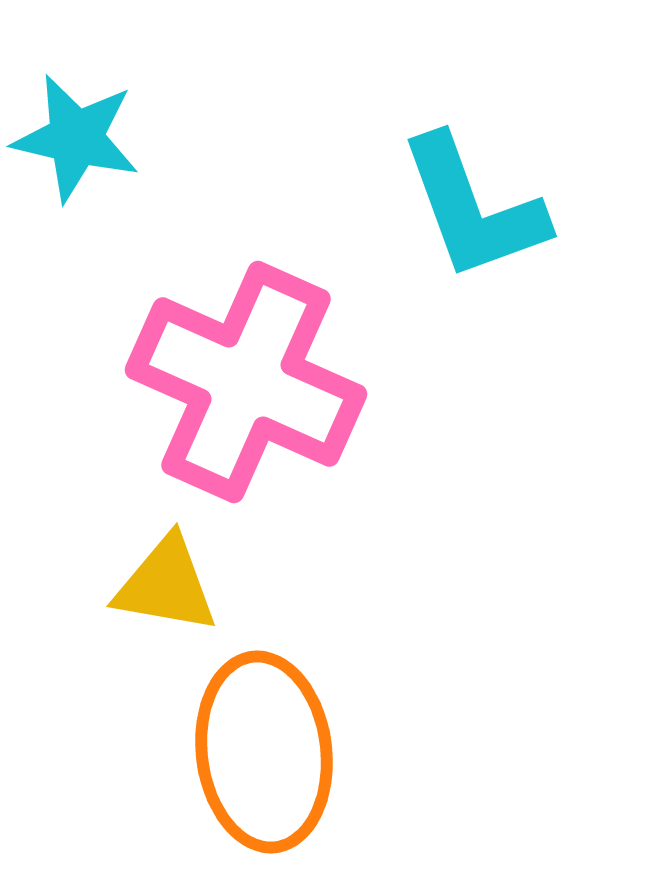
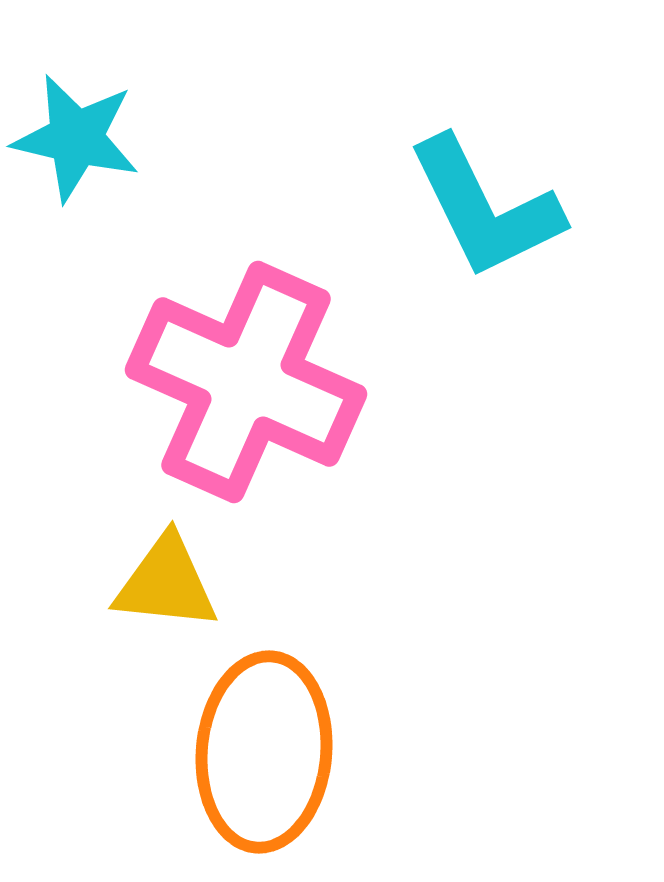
cyan L-shape: moved 12 px right; rotated 6 degrees counterclockwise
yellow triangle: moved 2 px up; rotated 4 degrees counterclockwise
orange ellipse: rotated 12 degrees clockwise
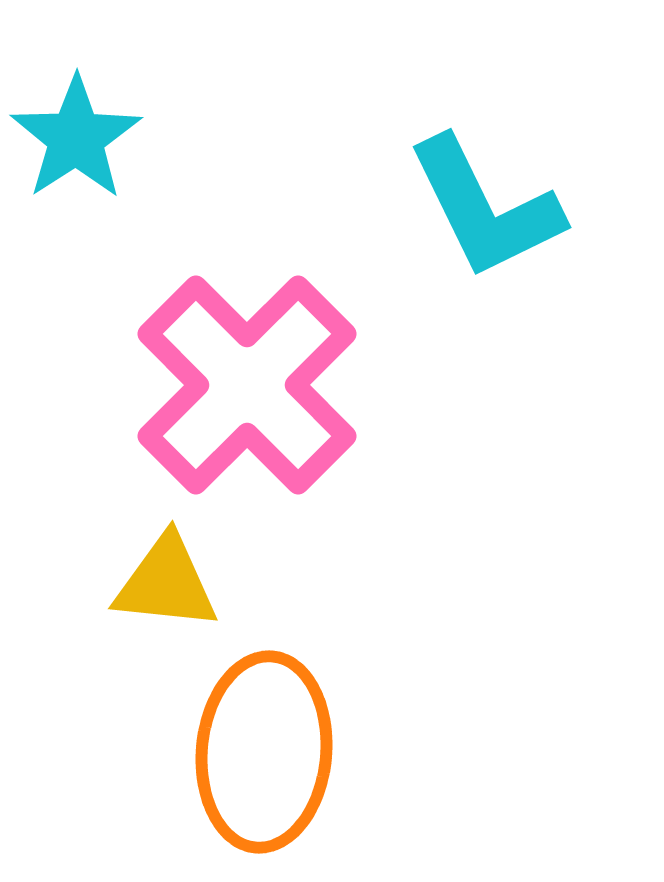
cyan star: rotated 26 degrees clockwise
pink cross: moved 1 px right, 3 px down; rotated 21 degrees clockwise
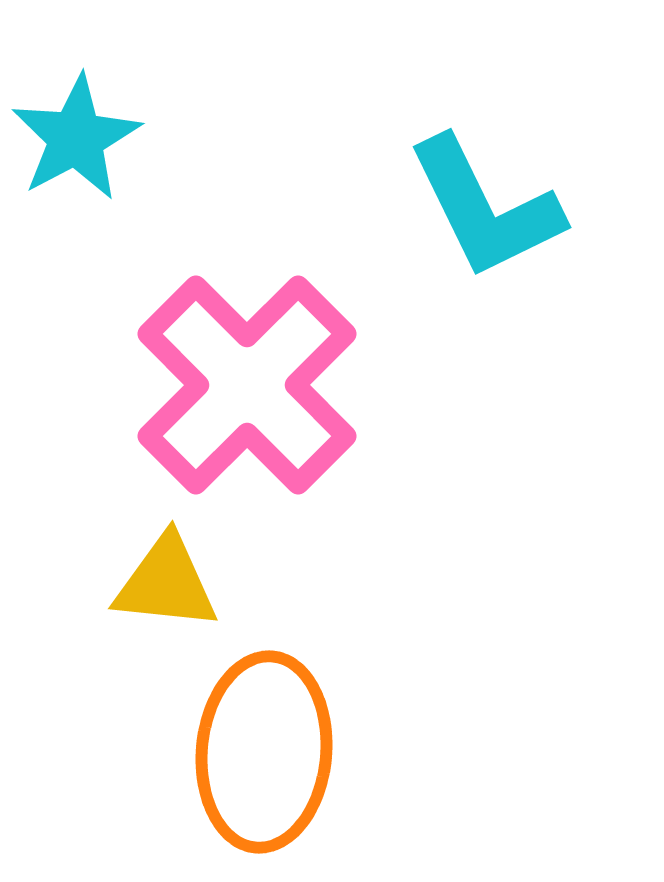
cyan star: rotated 5 degrees clockwise
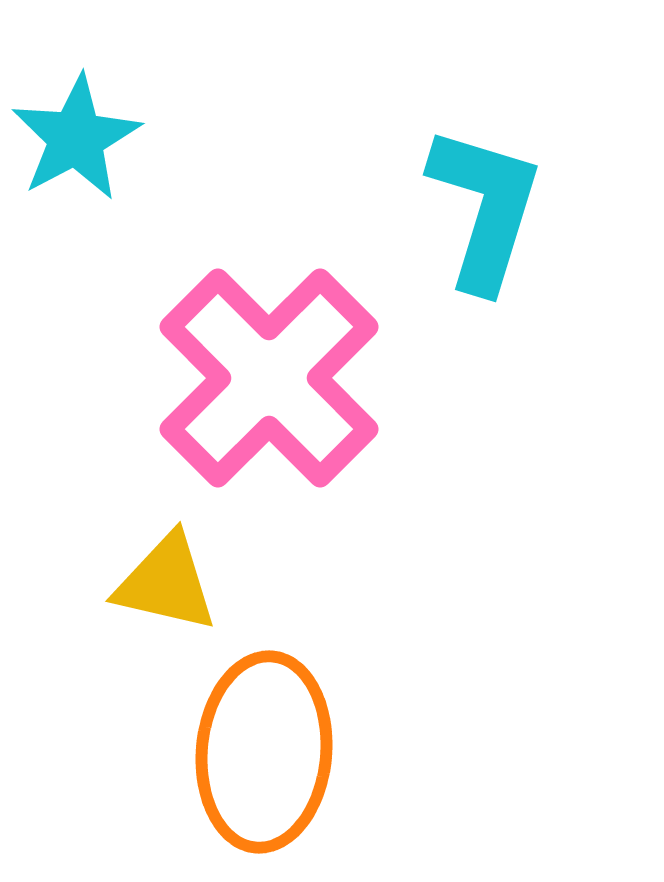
cyan L-shape: rotated 137 degrees counterclockwise
pink cross: moved 22 px right, 7 px up
yellow triangle: rotated 7 degrees clockwise
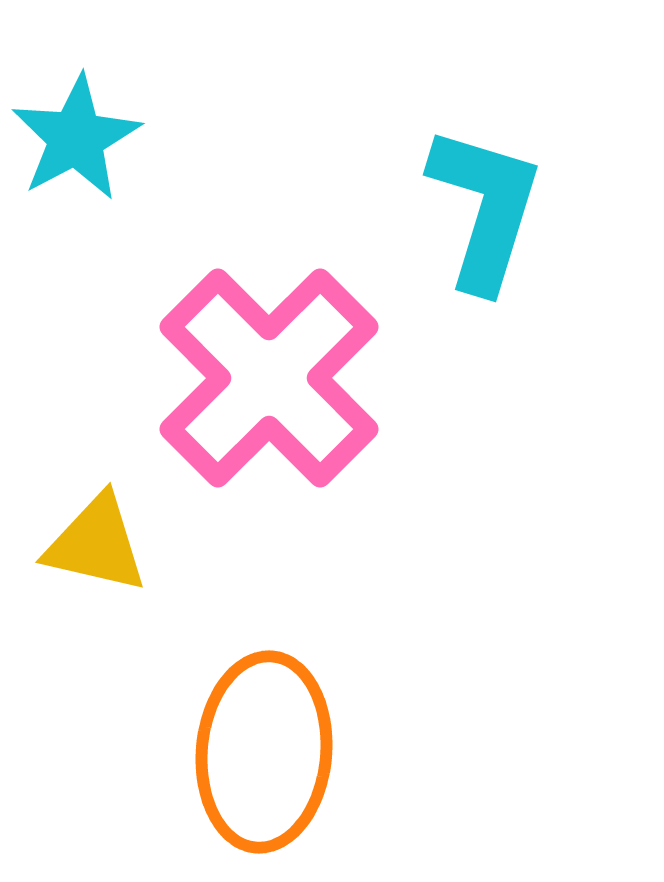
yellow triangle: moved 70 px left, 39 px up
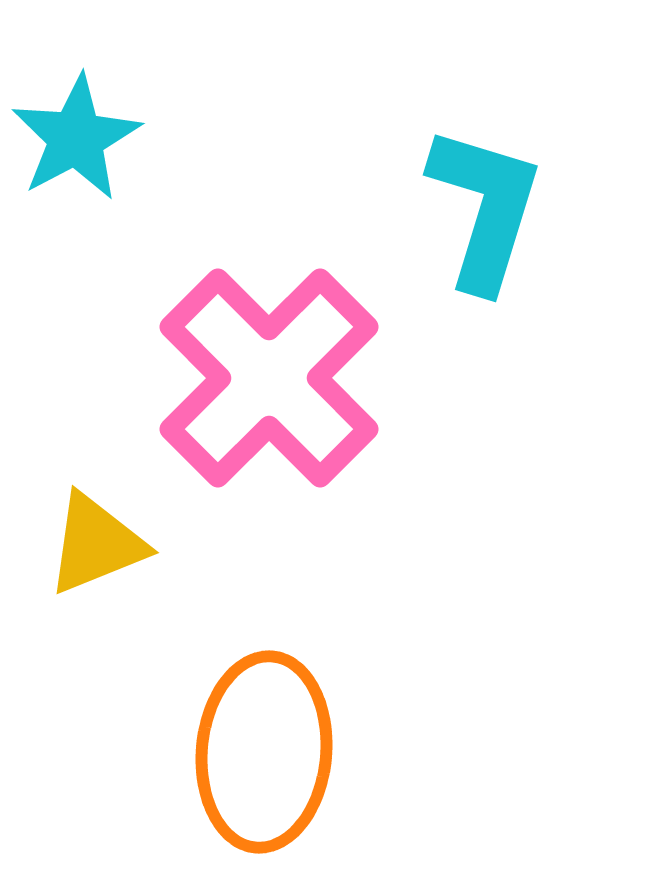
yellow triangle: rotated 35 degrees counterclockwise
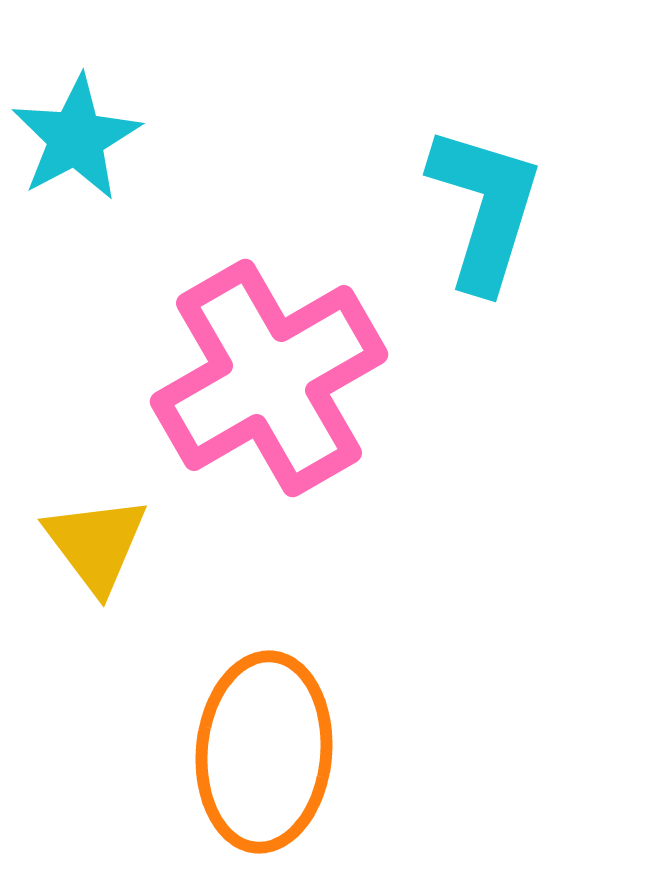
pink cross: rotated 15 degrees clockwise
yellow triangle: rotated 45 degrees counterclockwise
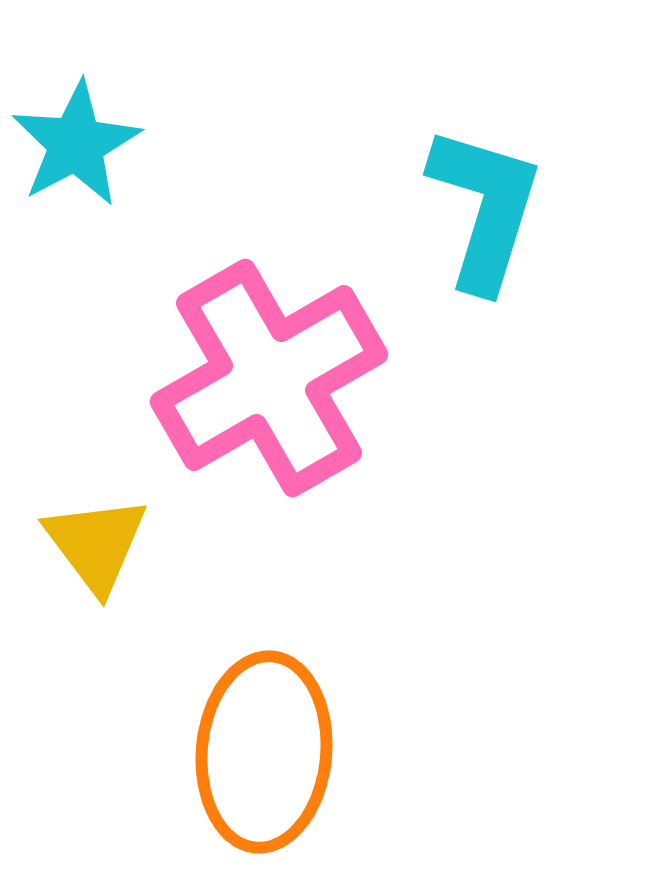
cyan star: moved 6 px down
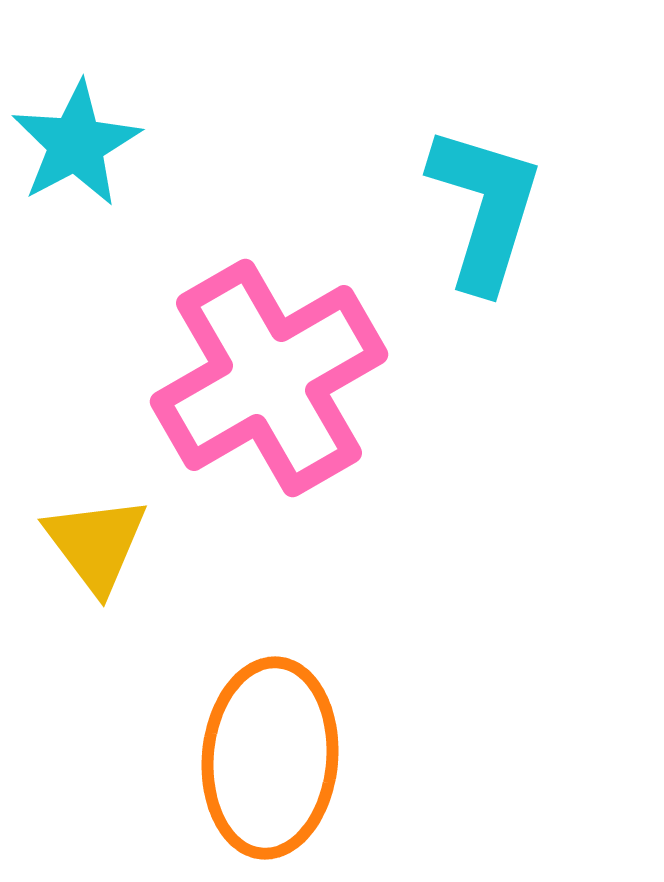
orange ellipse: moved 6 px right, 6 px down
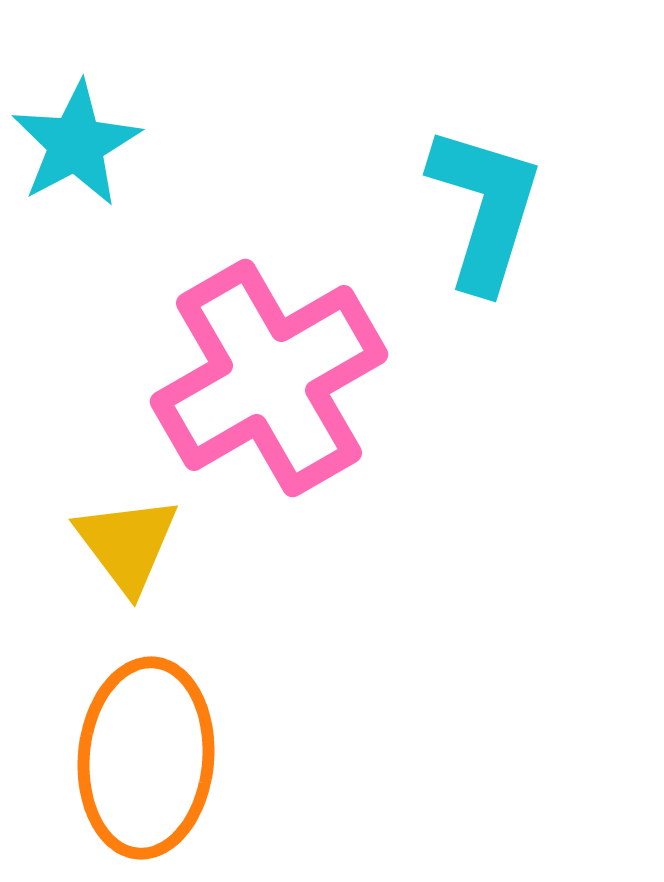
yellow triangle: moved 31 px right
orange ellipse: moved 124 px left
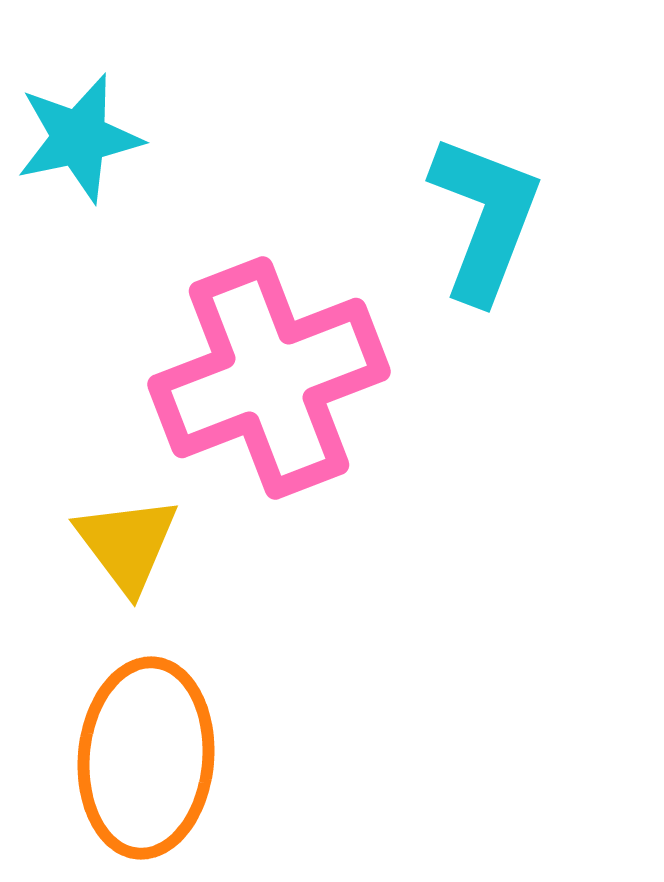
cyan star: moved 3 px right, 6 px up; rotated 16 degrees clockwise
cyan L-shape: moved 10 px down; rotated 4 degrees clockwise
pink cross: rotated 9 degrees clockwise
